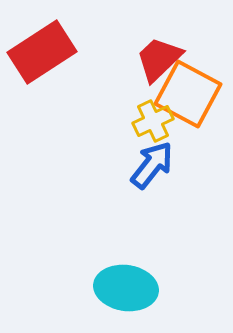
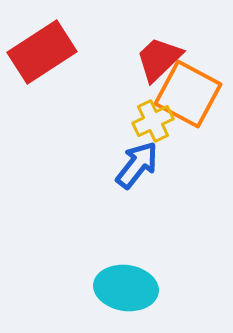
blue arrow: moved 15 px left
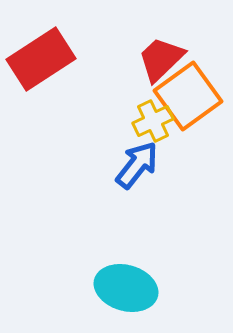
red rectangle: moved 1 px left, 7 px down
red trapezoid: moved 2 px right
orange square: moved 2 px down; rotated 26 degrees clockwise
cyan ellipse: rotated 8 degrees clockwise
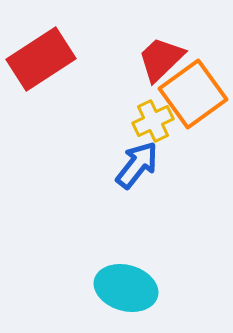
orange square: moved 5 px right, 2 px up
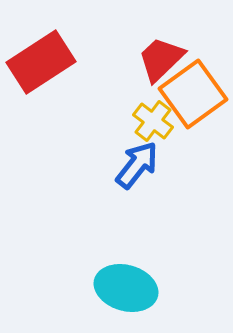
red rectangle: moved 3 px down
yellow cross: rotated 27 degrees counterclockwise
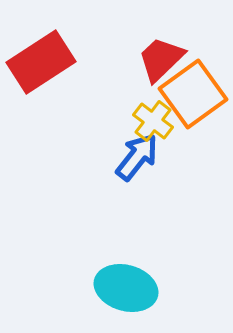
blue arrow: moved 8 px up
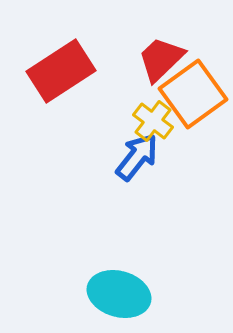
red rectangle: moved 20 px right, 9 px down
cyan ellipse: moved 7 px left, 6 px down
